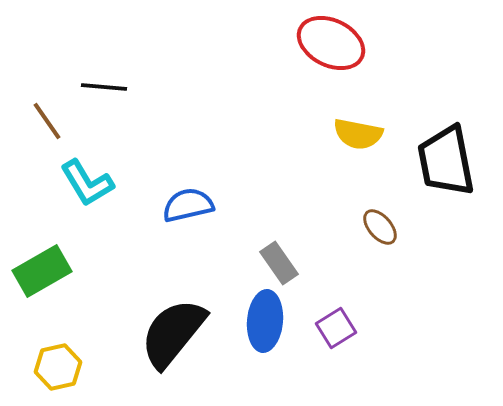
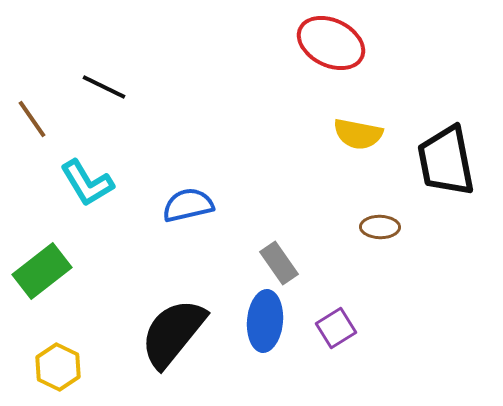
black line: rotated 21 degrees clockwise
brown line: moved 15 px left, 2 px up
brown ellipse: rotated 48 degrees counterclockwise
green rectangle: rotated 8 degrees counterclockwise
yellow hexagon: rotated 21 degrees counterclockwise
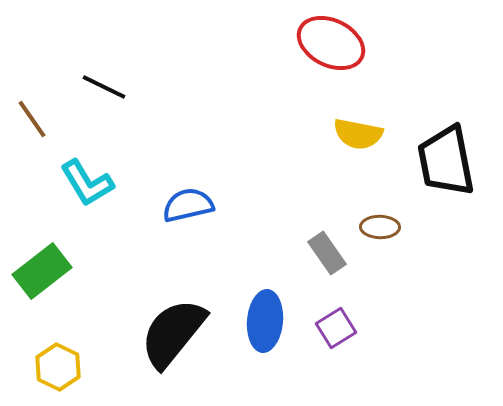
gray rectangle: moved 48 px right, 10 px up
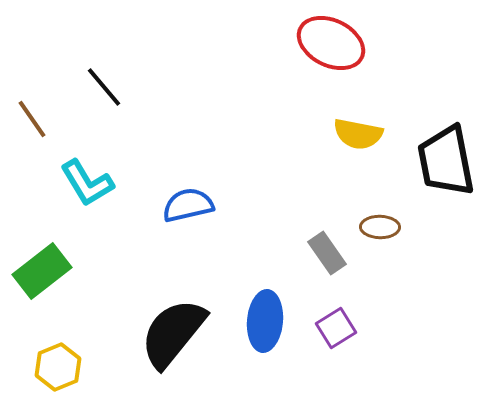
black line: rotated 24 degrees clockwise
yellow hexagon: rotated 12 degrees clockwise
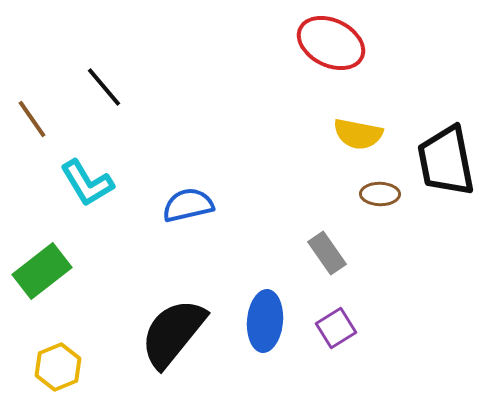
brown ellipse: moved 33 px up
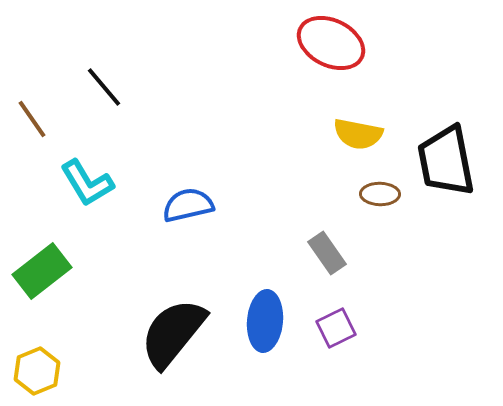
purple square: rotated 6 degrees clockwise
yellow hexagon: moved 21 px left, 4 px down
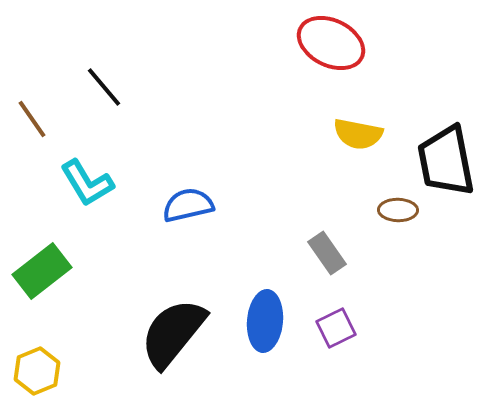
brown ellipse: moved 18 px right, 16 px down
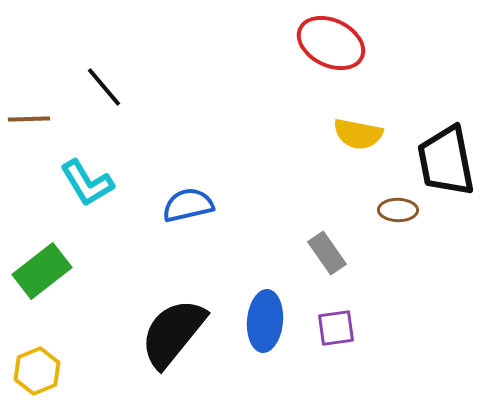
brown line: moved 3 px left; rotated 57 degrees counterclockwise
purple square: rotated 18 degrees clockwise
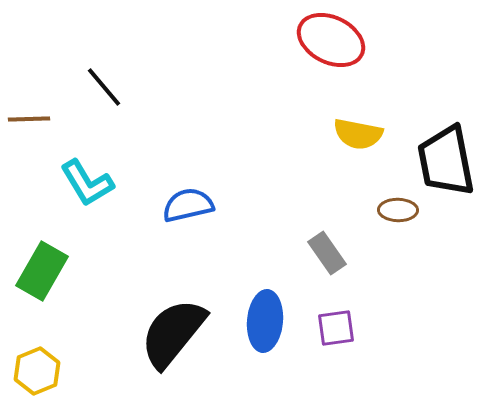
red ellipse: moved 3 px up
green rectangle: rotated 22 degrees counterclockwise
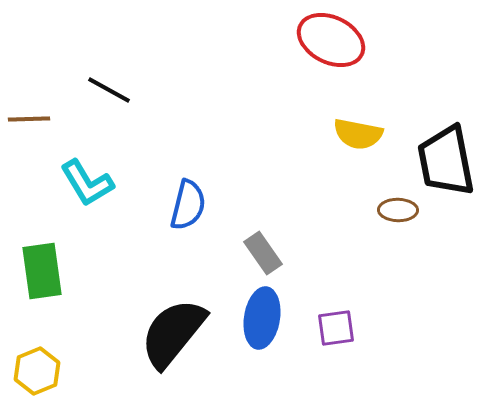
black line: moved 5 px right, 3 px down; rotated 21 degrees counterclockwise
blue semicircle: rotated 117 degrees clockwise
gray rectangle: moved 64 px left
green rectangle: rotated 38 degrees counterclockwise
blue ellipse: moved 3 px left, 3 px up; rotated 4 degrees clockwise
